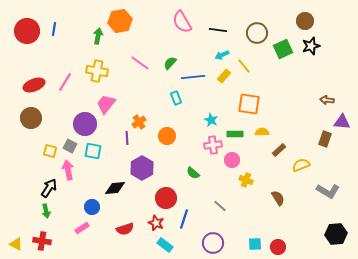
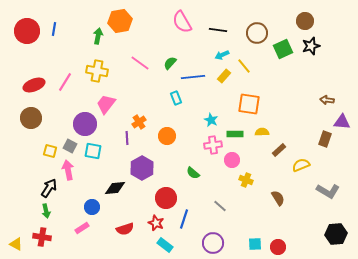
red cross at (42, 241): moved 4 px up
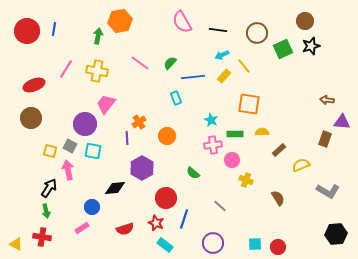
pink line at (65, 82): moved 1 px right, 13 px up
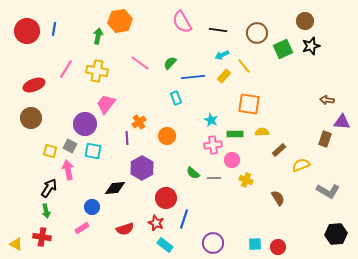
gray line at (220, 206): moved 6 px left, 28 px up; rotated 40 degrees counterclockwise
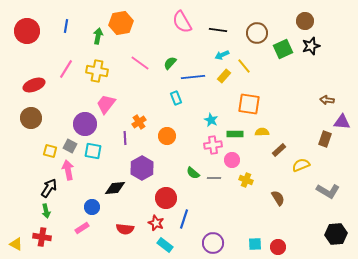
orange hexagon at (120, 21): moved 1 px right, 2 px down
blue line at (54, 29): moved 12 px right, 3 px up
purple line at (127, 138): moved 2 px left
red semicircle at (125, 229): rotated 24 degrees clockwise
